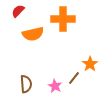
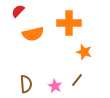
orange cross: moved 6 px right, 4 px down
orange star: moved 6 px left, 12 px up; rotated 21 degrees counterclockwise
brown line: moved 3 px right, 2 px down
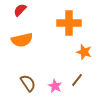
red semicircle: moved 2 px right, 1 px up
orange semicircle: moved 11 px left, 6 px down
brown semicircle: moved 2 px right, 1 px up; rotated 30 degrees counterclockwise
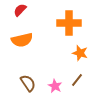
orange star: moved 4 px left, 1 px down
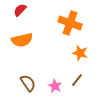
orange cross: moved 1 px right; rotated 20 degrees clockwise
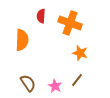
red semicircle: moved 21 px right, 6 px down; rotated 40 degrees counterclockwise
orange semicircle: rotated 75 degrees counterclockwise
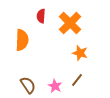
orange cross: rotated 25 degrees clockwise
brown semicircle: moved 2 px down
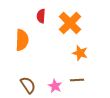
brown line: rotated 48 degrees clockwise
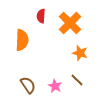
brown line: rotated 48 degrees clockwise
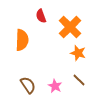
red semicircle: rotated 24 degrees counterclockwise
orange cross: moved 4 px down
orange star: moved 2 px left
brown line: moved 2 px right
